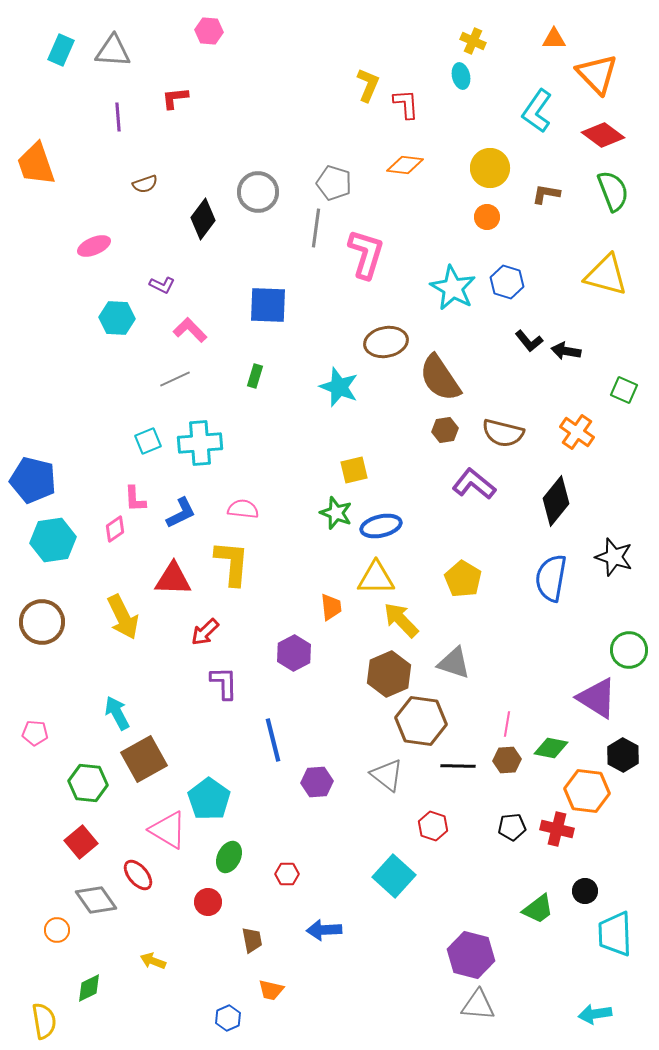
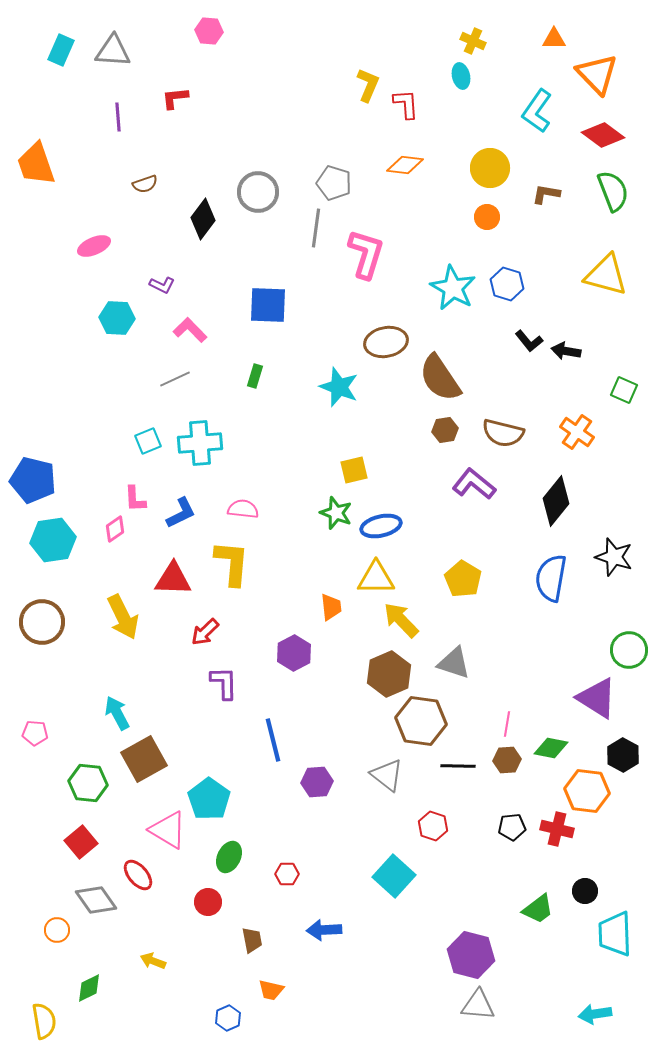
blue hexagon at (507, 282): moved 2 px down
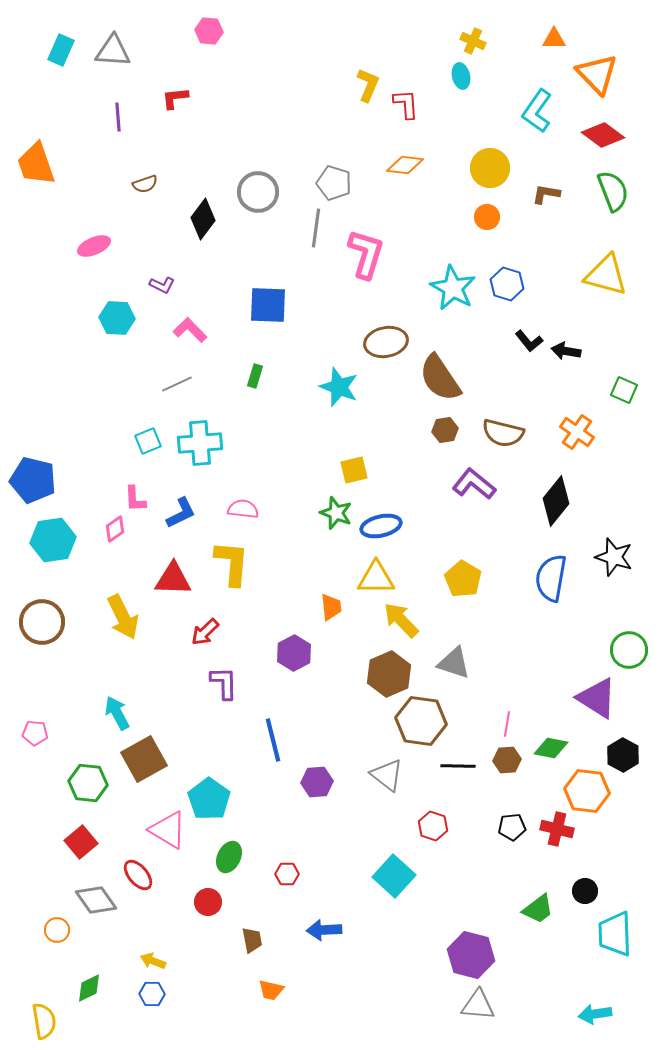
gray line at (175, 379): moved 2 px right, 5 px down
blue hexagon at (228, 1018): moved 76 px left, 24 px up; rotated 25 degrees clockwise
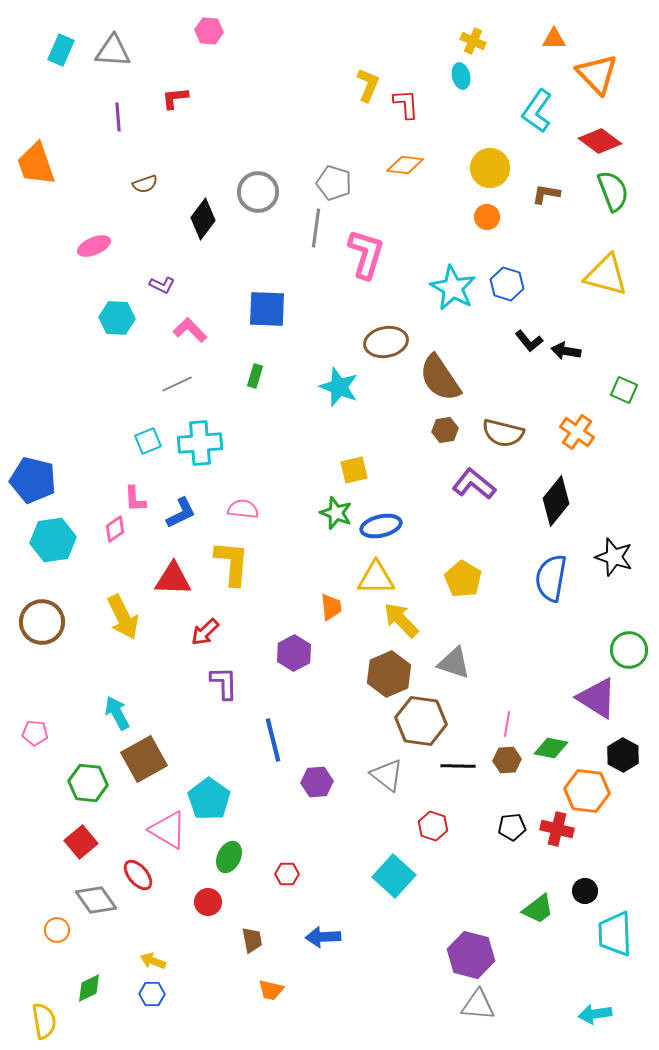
red diamond at (603, 135): moved 3 px left, 6 px down
blue square at (268, 305): moved 1 px left, 4 px down
blue arrow at (324, 930): moved 1 px left, 7 px down
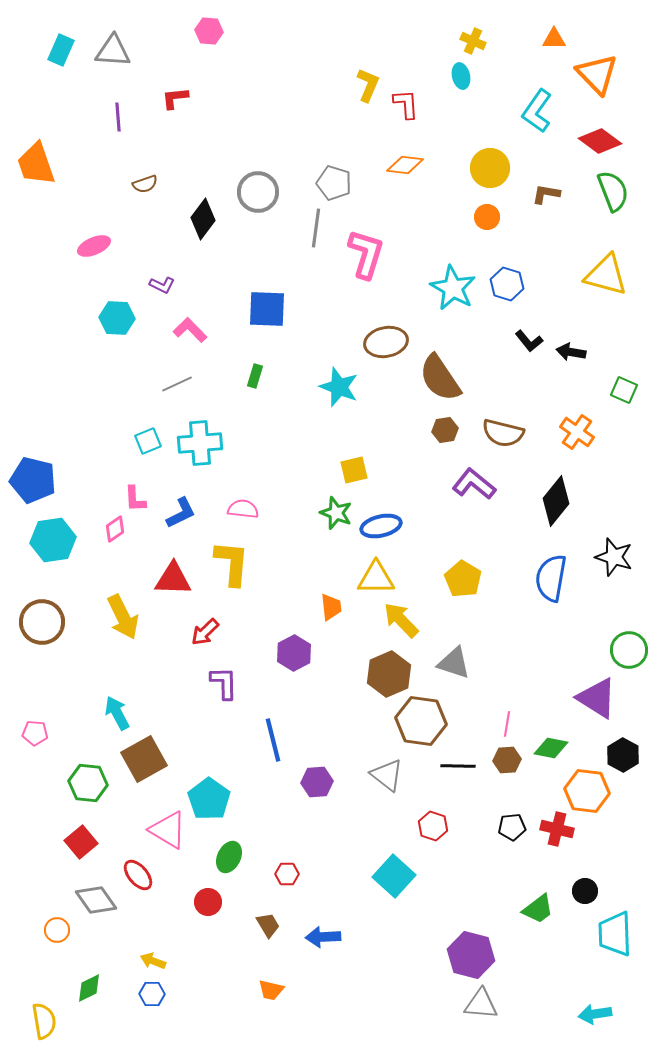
black arrow at (566, 351): moved 5 px right, 1 px down
brown trapezoid at (252, 940): moved 16 px right, 15 px up; rotated 20 degrees counterclockwise
gray triangle at (478, 1005): moved 3 px right, 1 px up
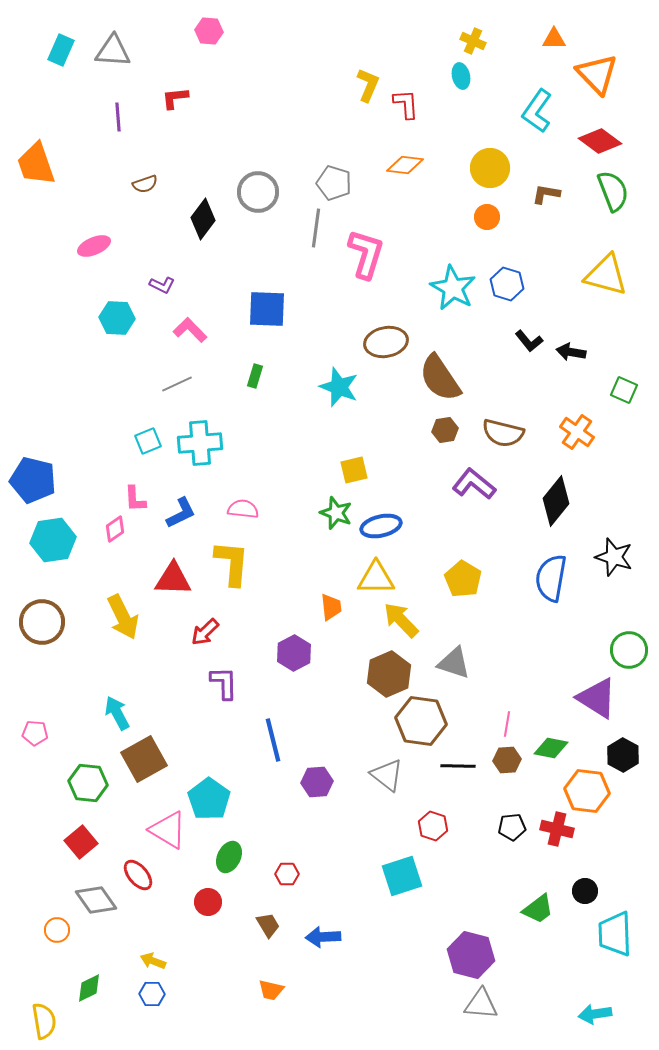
cyan square at (394, 876): moved 8 px right; rotated 30 degrees clockwise
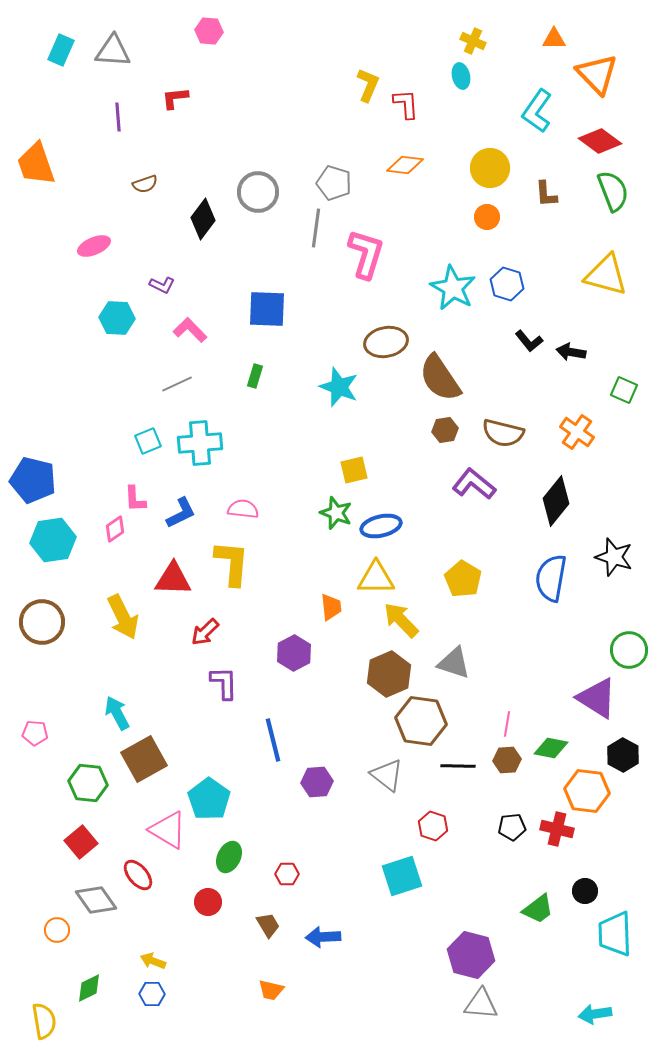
brown L-shape at (546, 194): rotated 104 degrees counterclockwise
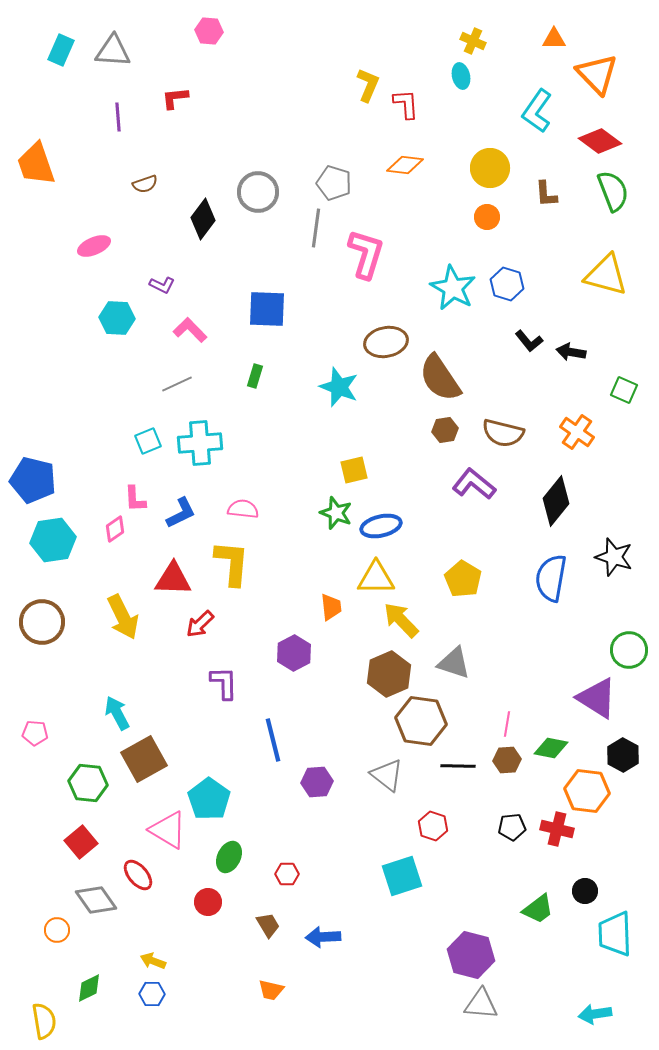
red arrow at (205, 632): moved 5 px left, 8 px up
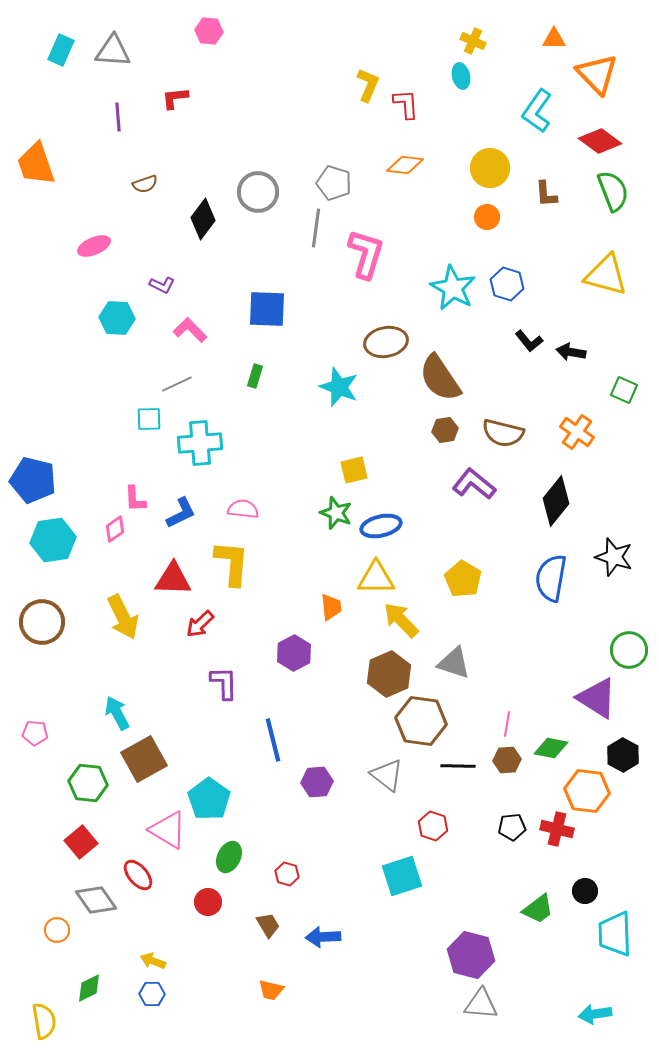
cyan square at (148, 441): moved 1 px right, 22 px up; rotated 20 degrees clockwise
red hexagon at (287, 874): rotated 15 degrees clockwise
